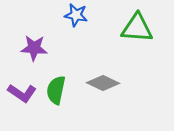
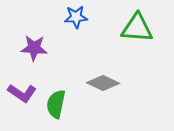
blue star: moved 2 px down; rotated 15 degrees counterclockwise
green semicircle: moved 14 px down
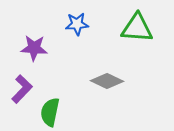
blue star: moved 1 px right, 7 px down
gray diamond: moved 4 px right, 2 px up
purple L-shape: moved 4 px up; rotated 80 degrees counterclockwise
green semicircle: moved 6 px left, 8 px down
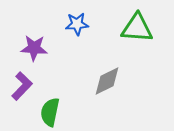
gray diamond: rotated 52 degrees counterclockwise
purple L-shape: moved 3 px up
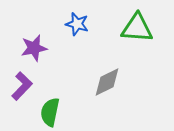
blue star: rotated 20 degrees clockwise
purple star: rotated 16 degrees counterclockwise
gray diamond: moved 1 px down
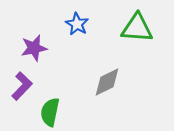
blue star: rotated 15 degrees clockwise
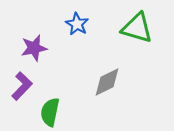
green triangle: rotated 12 degrees clockwise
